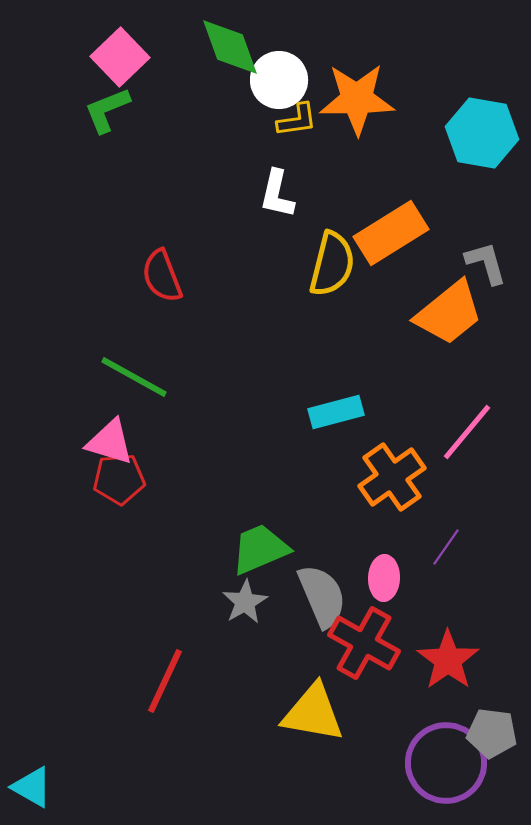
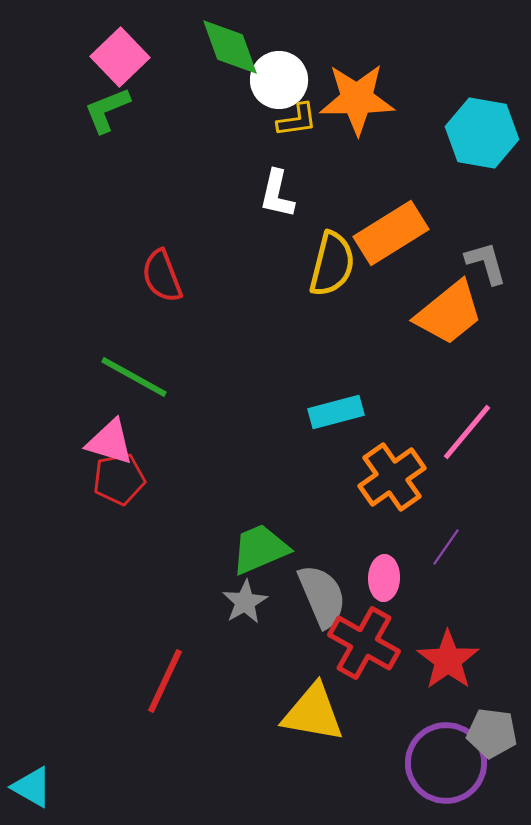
red pentagon: rotated 6 degrees counterclockwise
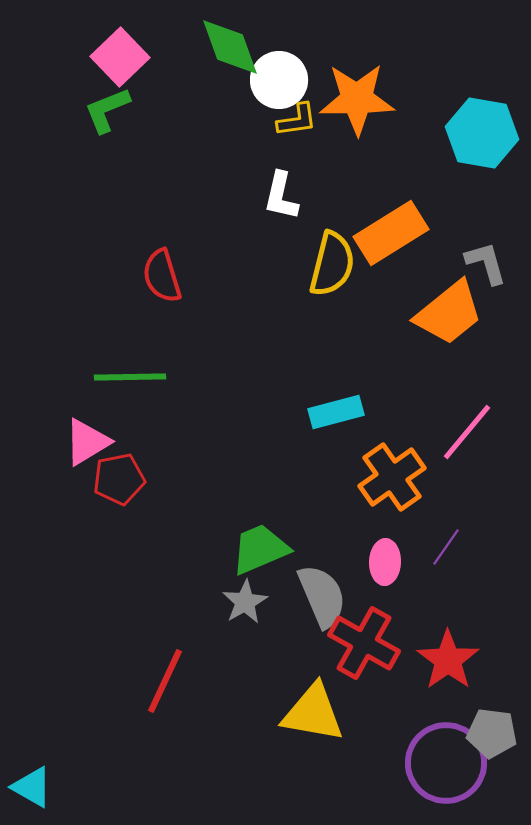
white L-shape: moved 4 px right, 2 px down
red semicircle: rotated 4 degrees clockwise
green line: moved 4 px left; rotated 30 degrees counterclockwise
pink triangle: moved 23 px left; rotated 48 degrees counterclockwise
pink ellipse: moved 1 px right, 16 px up
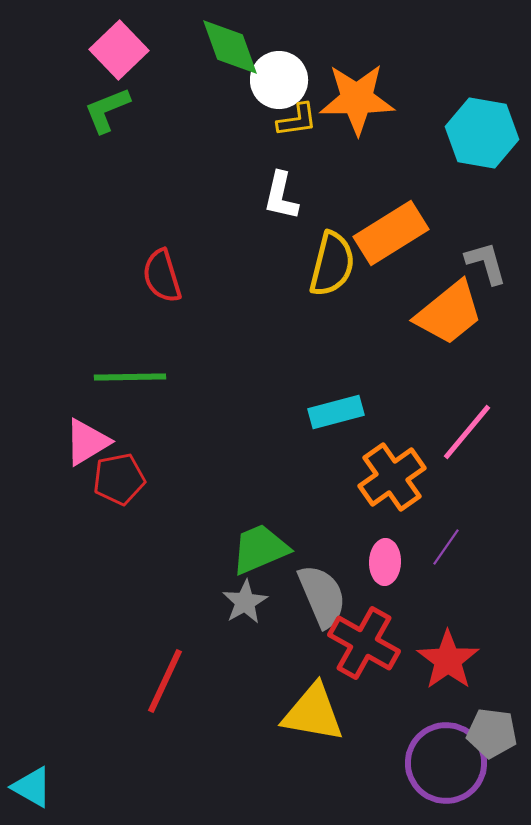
pink square: moved 1 px left, 7 px up
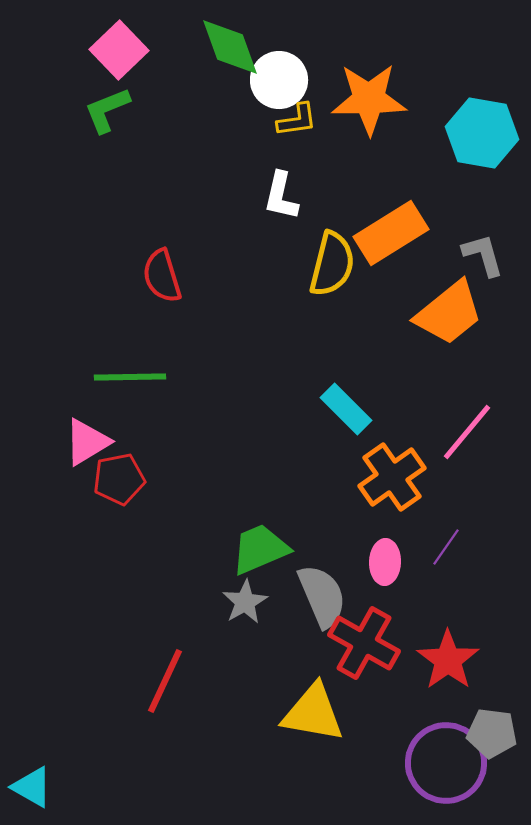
orange star: moved 12 px right
gray L-shape: moved 3 px left, 8 px up
cyan rectangle: moved 10 px right, 3 px up; rotated 60 degrees clockwise
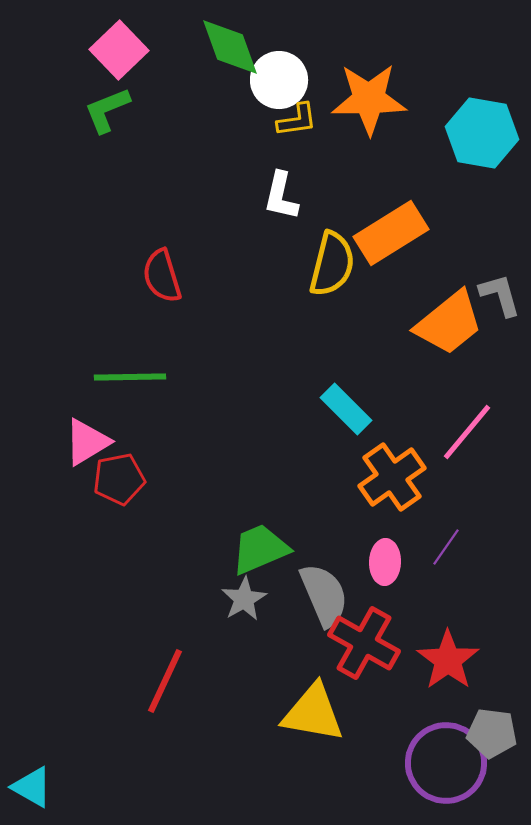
gray L-shape: moved 17 px right, 40 px down
orange trapezoid: moved 10 px down
gray semicircle: moved 2 px right, 1 px up
gray star: moved 1 px left, 3 px up
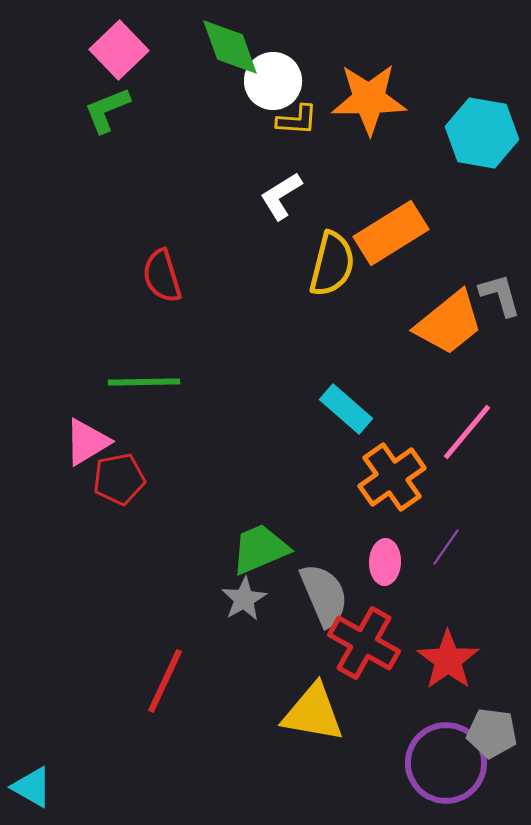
white circle: moved 6 px left, 1 px down
yellow L-shape: rotated 12 degrees clockwise
white L-shape: rotated 45 degrees clockwise
green line: moved 14 px right, 5 px down
cyan rectangle: rotated 4 degrees counterclockwise
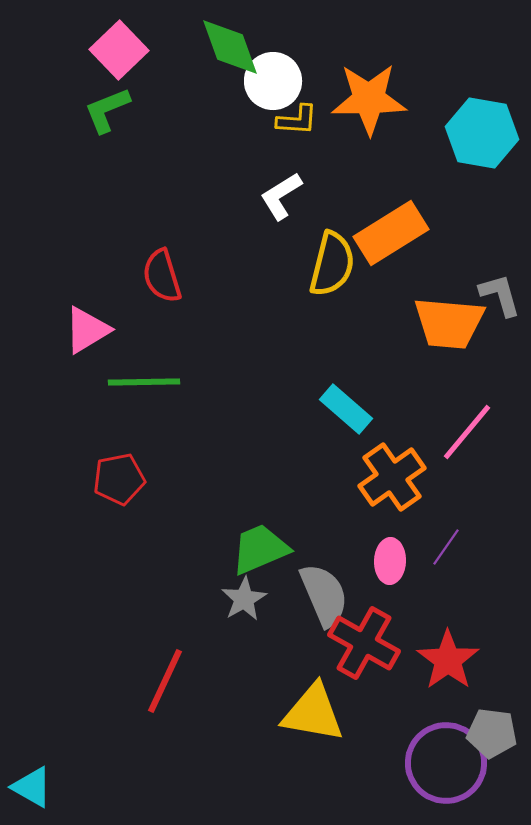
orange trapezoid: rotated 44 degrees clockwise
pink triangle: moved 112 px up
pink ellipse: moved 5 px right, 1 px up
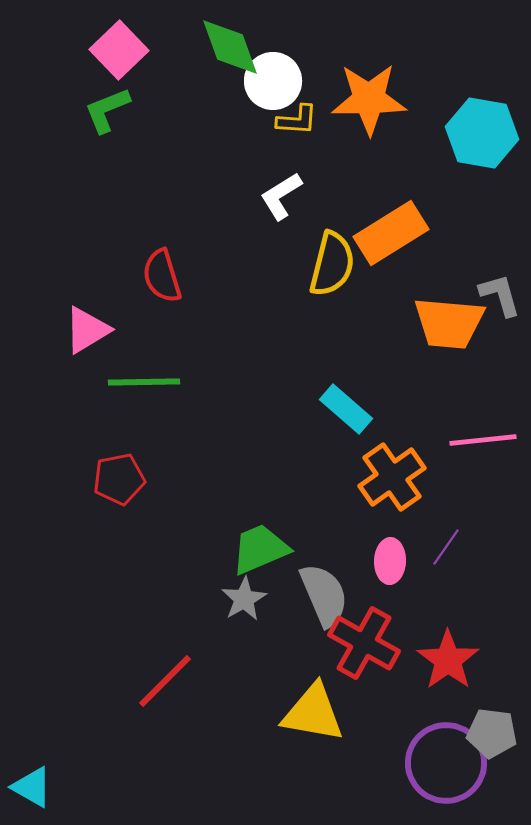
pink line: moved 16 px right, 8 px down; rotated 44 degrees clockwise
red line: rotated 20 degrees clockwise
